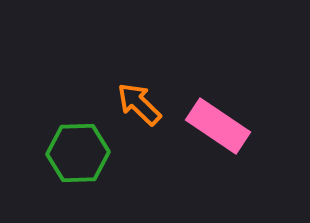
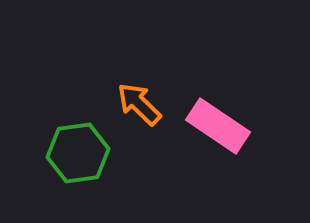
green hexagon: rotated 6 degrees counterclockwise
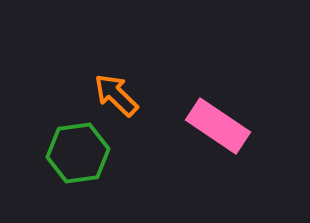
orange arrow: moved 23 px left, 9 px up
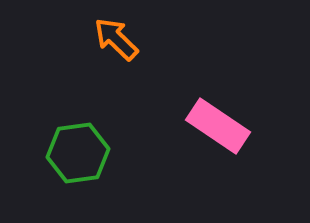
orange arrow: moved 56 px up
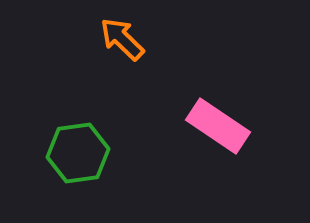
orange arrow: moved 6 px right
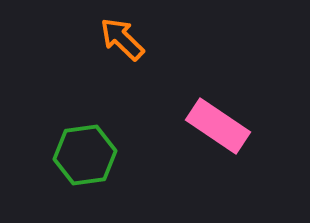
green hexagon: moved 7 px right, 2 px down
